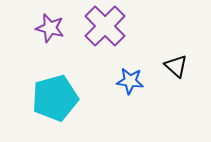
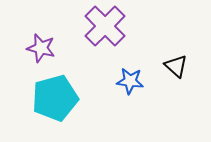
purple star: moved 9 px left, 20 px down
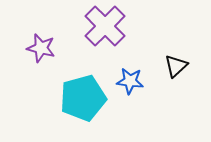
black triangle: rotated 35 degrees clockwise
cyan pentagon: moved 28 px right
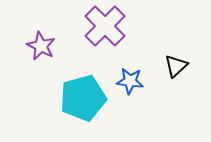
purple star: moved 2 px up; rotated 12 degrees clockwise
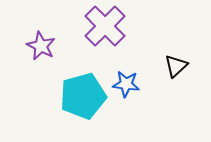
blue star: moved 4 px left, 3 px down
cyan pentagon: moved 2 px up
